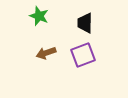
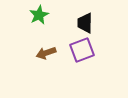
green star: moved 1 px up; rotated 24 degrees clockwise
purple square: moved 1 px left, 5 px up
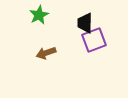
purple square: moved 12 px right, 10 px up
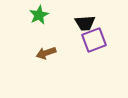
black trapezoid: rotated 95 degrees counterclockwise
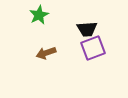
black trapezoid: moved 2 px right, 6 px down
purple square: moved 1 px left, 8 px down
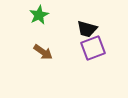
black trapezoid: rotated 20 degrees clockwise
brown arrow: moved 3 px left, 1 px up; rotated 126 degrees counterclockwise
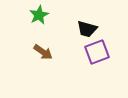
purple square: moved 4 px right, 4 px down
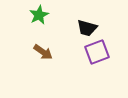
black trapezoid: moved 1 px up
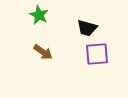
green star: rotated 18 degrees counterclockwise
purple square: moved 2 px down; rotated 15 degrees clockwise
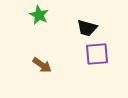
brown arrow: moved 1 px left, 13 px down
